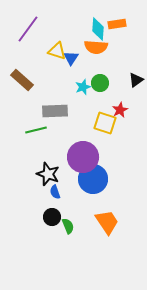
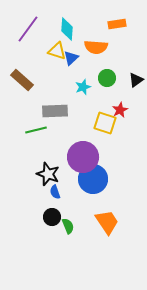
cyan diamond: moved 31 px left
blue triangle: rotated 14 degrees clockwise
green circle: moved 7 px right, 5 px up
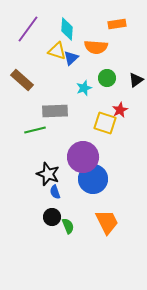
cyan star: moved 1 px right, 1 px down
green line: moved 1 px left
orange trapezoid: rotated 8 degrees clockwise
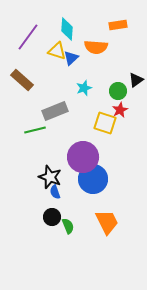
orange rectangle: moved 1 px right, 1 px down
purple line: moved 8 px down
green circle: moved 11 px right, 13 px down
gray rectangle: rotated 20 degrees counterclockwise
black star: moved 2 px right, 3 px down
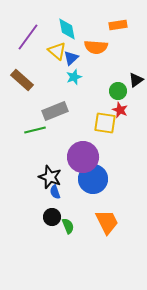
cyan diamond: rotated 15 degrees counterclockwise
yellow triangle: rotated 24 degrees clockwise
cyan star: moved 10 px left, 11 px up
red star: rotated 21 degrees counterclockwise
yellow square: rotated 10 degrees counterclockwise
